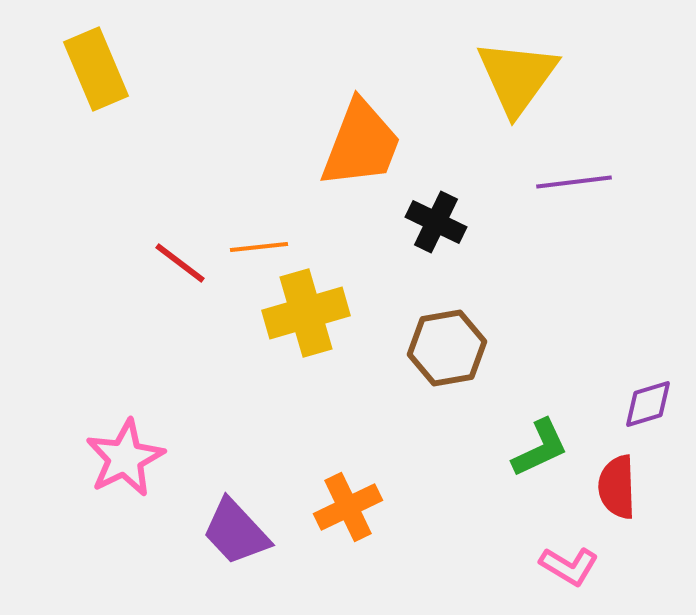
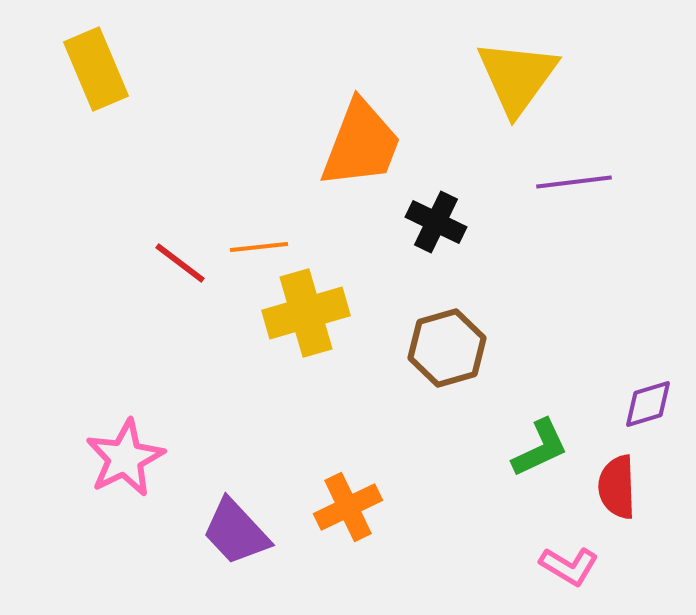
brown hexagon: rotated 6 degrees counterclockwise
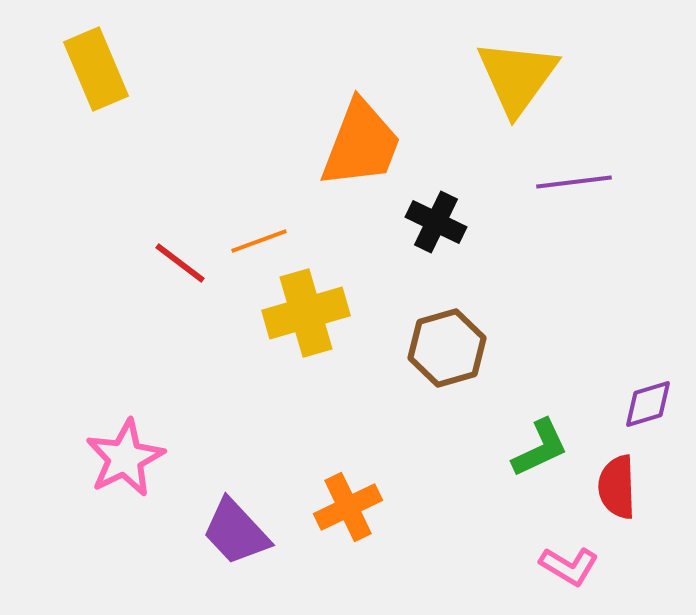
orange line: moved 6 px up; rotated 14 degrees counterclockwise
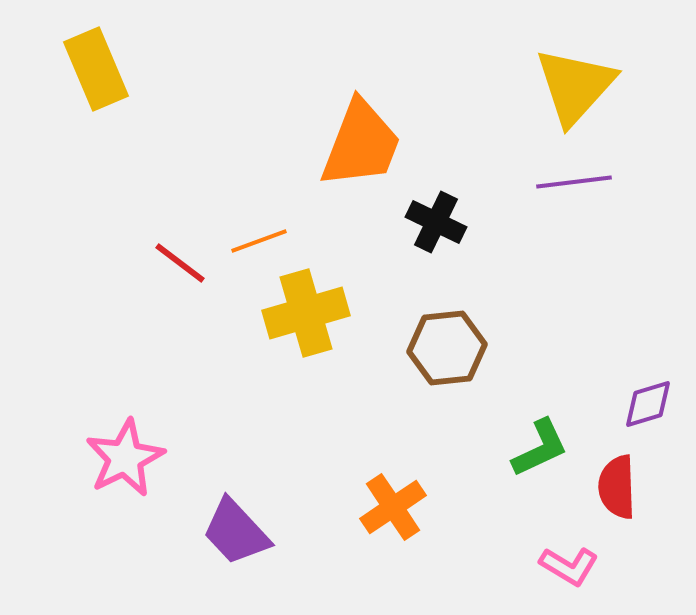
yellow triangle: moved 58 px right, 9 px down; rotated 6 degrees clockwise
brown hexagon: rotated 10 degrees clockwise
orange cross: moved 45 px right; rotated 8 degrees counterclockwise
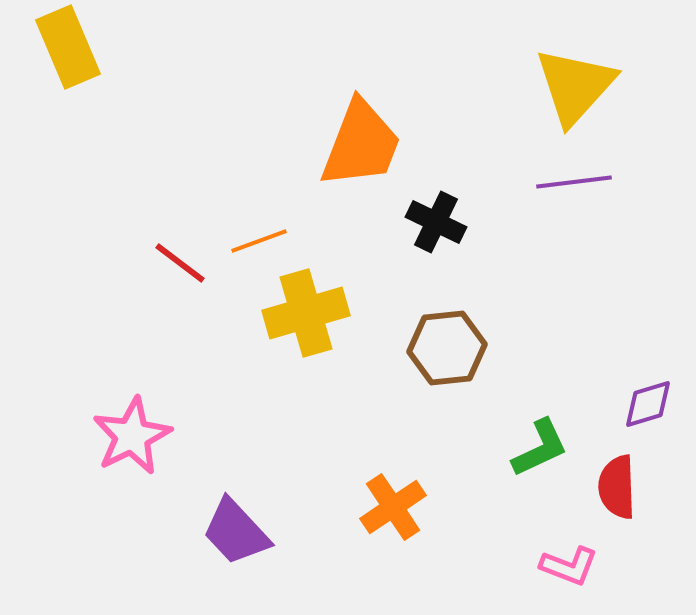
yellow rectangle: moved 28 px left, 22 px up
pink star: moved 7 px right, 22 px up
pink L-shape: rotated 10 degrees counterclockwise
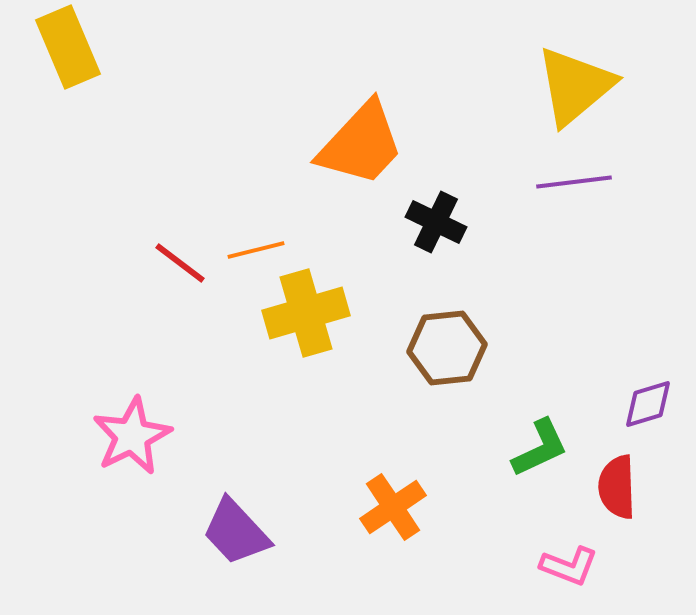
yellow triangle: rotated 8 degrees clockwise
orange trapezoid: rotated 22 degrees clockwise
orange line: moved 3 px left, 9 px down; rotated 6 degrees clockwise
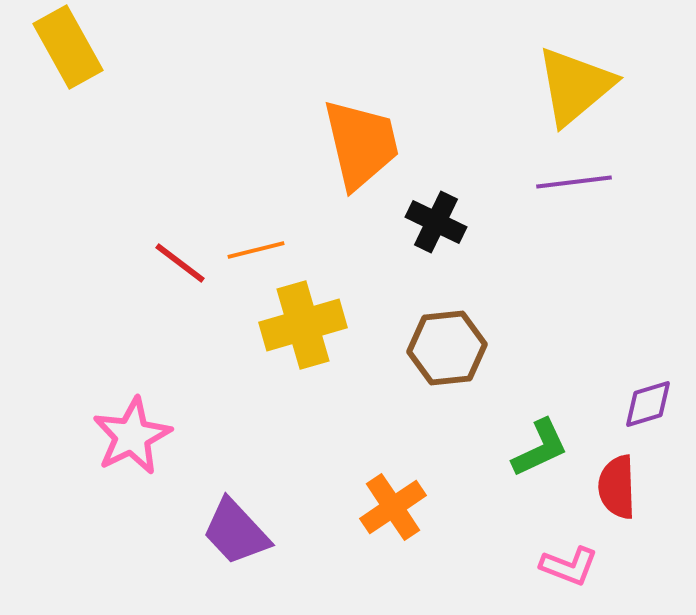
yellow rectangle: rotated 6 degrees counterclockwise
orange trapezoid: rotated 56 degrees counterclockwise
yellow cross: moved 3 px left, 12 px down
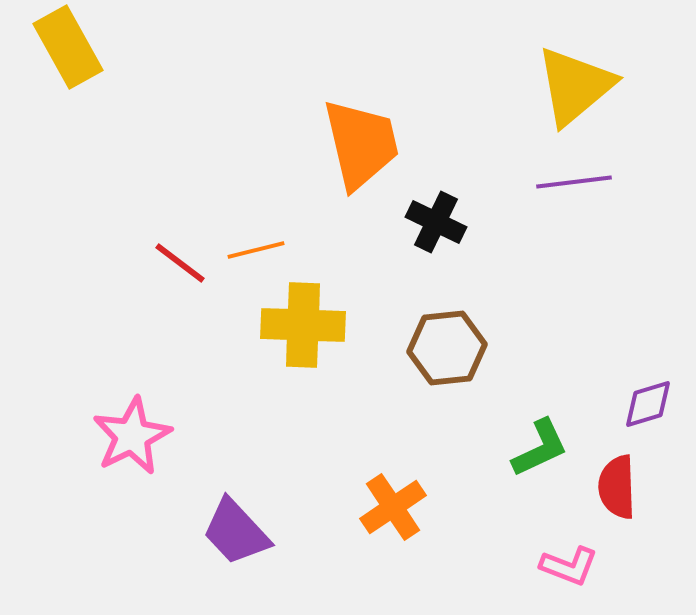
yellow cross: rotated 18 degrees clockwise
